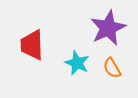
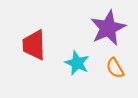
red trapezoid: moved 2 px right
orange semicircle: moved 3 px right
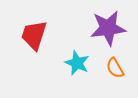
purple star: rotated 18 degrees clockwise
red trapezoid: moved 10 px up; rotated 20 degrees clockwise
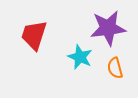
cyan star: moved 3 px right, 6 px up
orange semicircle: rotated 15 degrees clockwise
